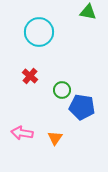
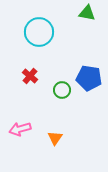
green triangle: moved 1 px left, 1 px down
blue pentagon: moved 7 px right, 29 px up
pink arrow: moved 2 px left, 4 px up; rotated 25 degrees counterclockwise
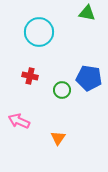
red cross: rotated 28 degrees counterclockwise
pink arrow: moved 1 px left, 8 px up; rotated 40 degrees clockwise
orange triangle: moved 3 px right
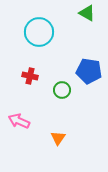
green triangle: rotated 18 degrees clockwise
blue pentagon: moved 7 px up
